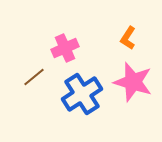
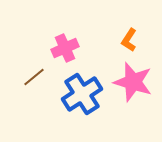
orange L-shape: moved 1 px right, 2 px down
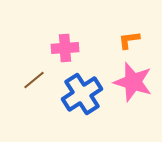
orange L-shape: rotated 50 degrees clockwise
pink cross: rotated 20 degrees clockwise
brown line: moved 3 px down
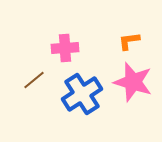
orange L-shape: moved 1 px down
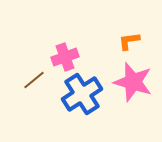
pink cross: moved 9 px down; rotated 16 degrees counterclockwise
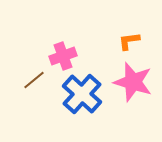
pink cross: moved 2 px left, 1 px up
blue cross: rotated 15 degrees counterclockwise
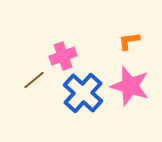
pink star: moved 3 px left, 4 px down
blue cross: moved 1 px right, 1 px up
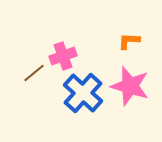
orange L-shape: rotated 10 degrees clockwise
brown line: moved 7 px up
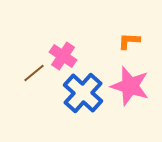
pink cross: rotated 36 degrees counterclockwise
